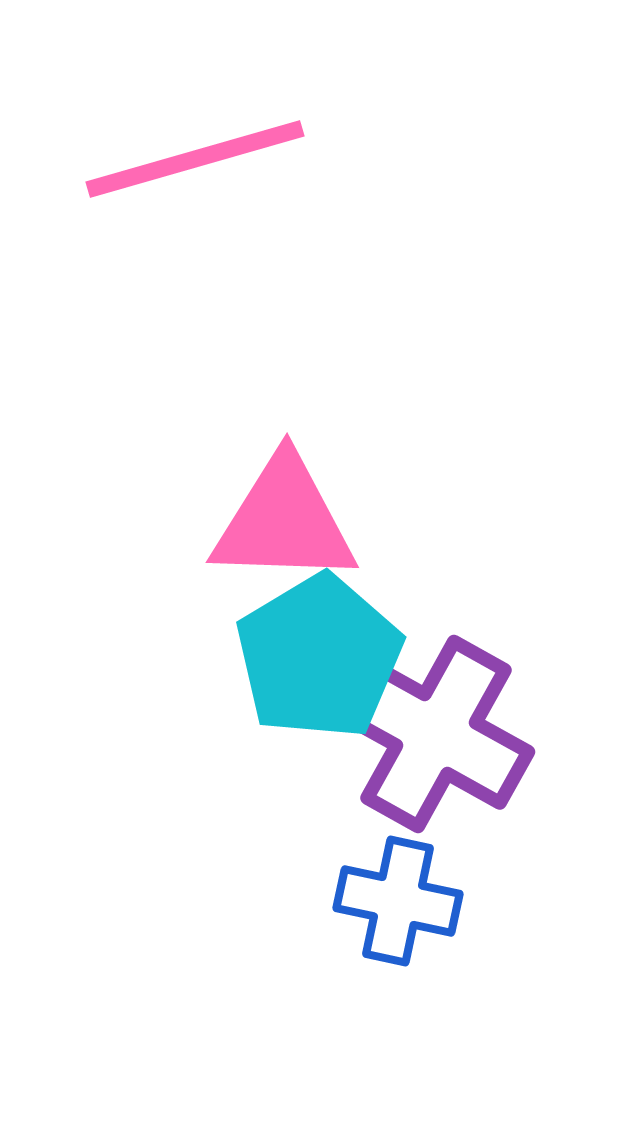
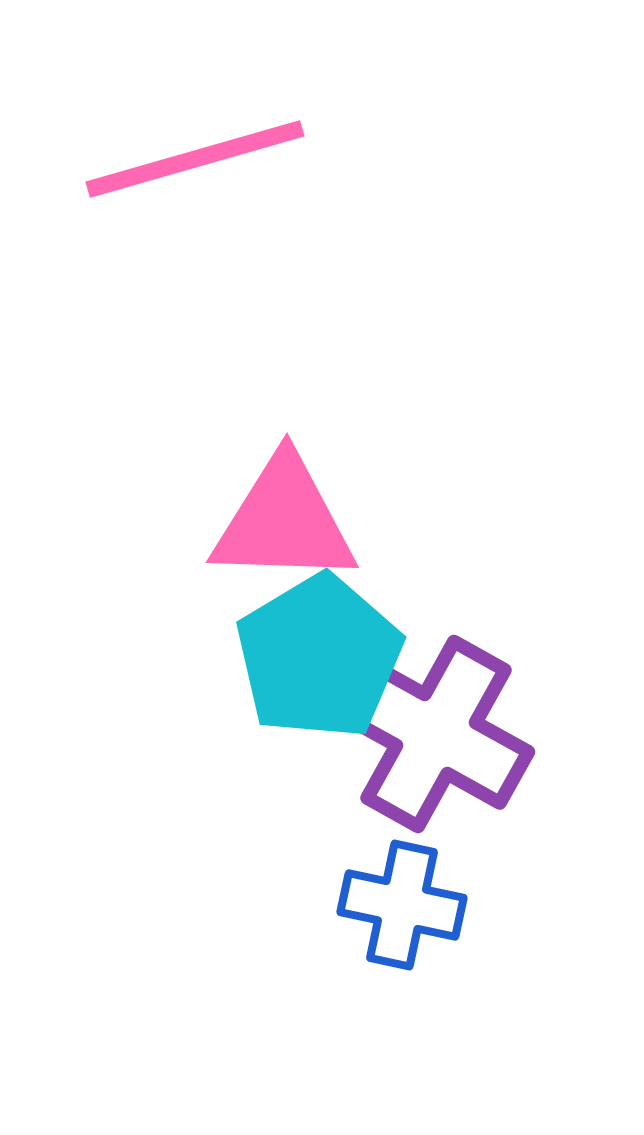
blue cross: moved 4 px right, 4 px down
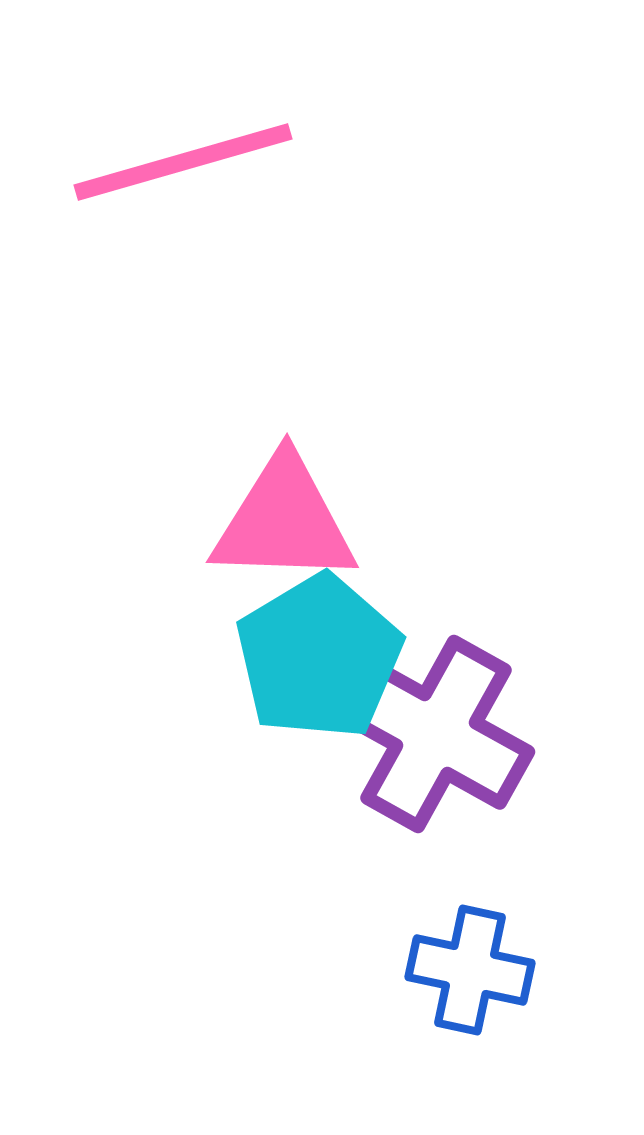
pink line: moved 12 px left, 3 px down
blue cross: moved 68 px right, 65 px down
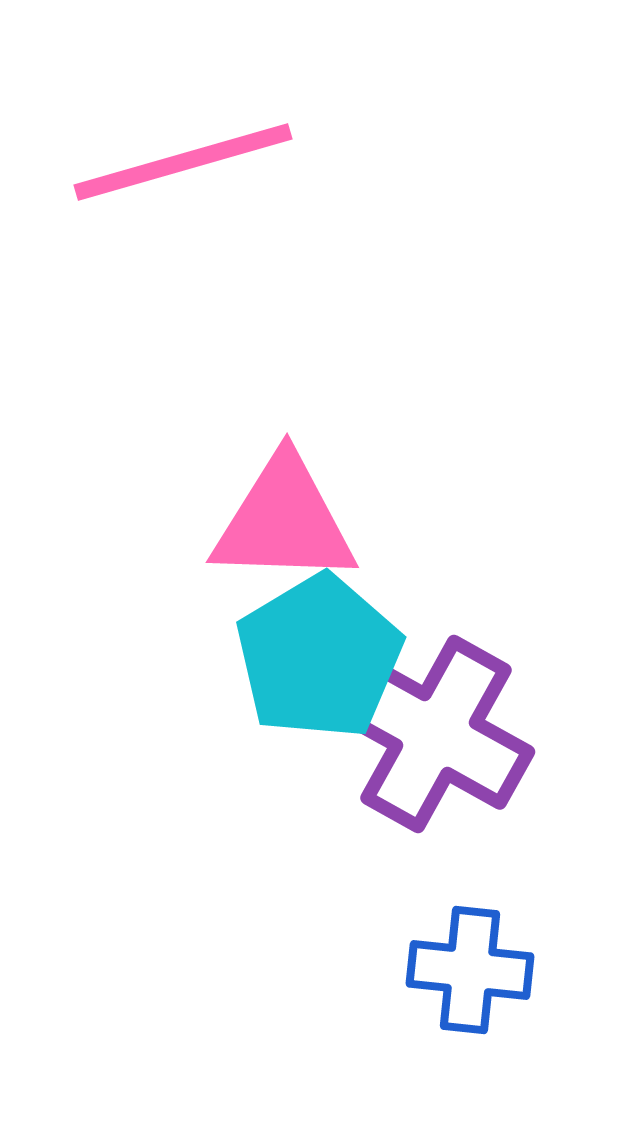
blue cross: rotated 6 degrees counterclockwise
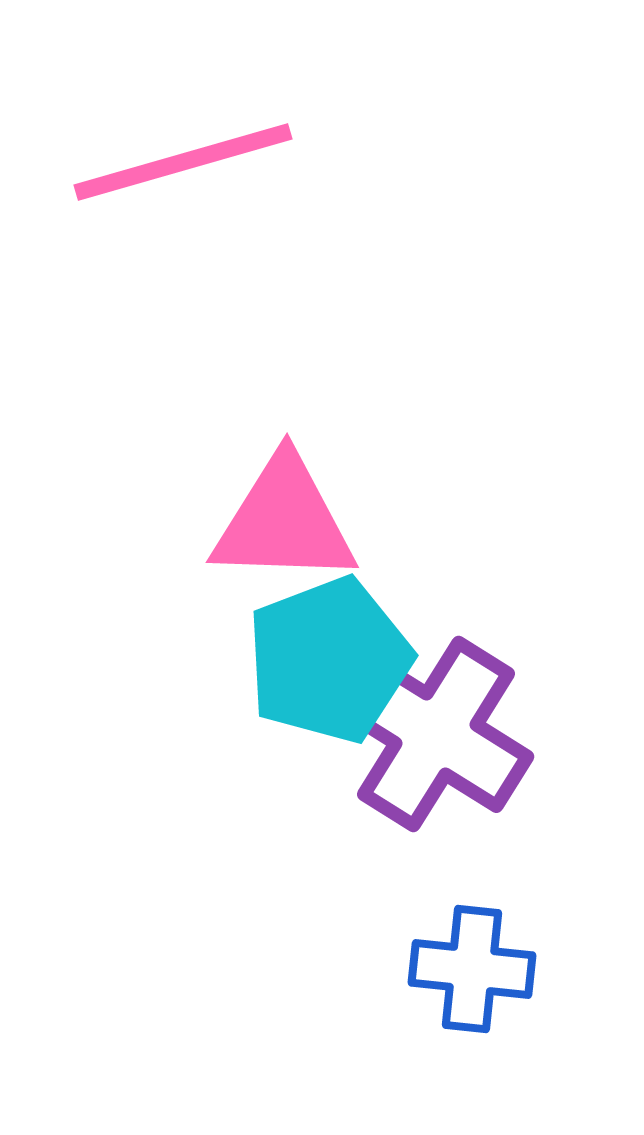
cyan pentagon: moved 10 px right, 3 px down; rotated 10 degrees clockwise
purple cross: rotated 3 degrees clockwise
blue cross: moved 2 px right, 1 px up
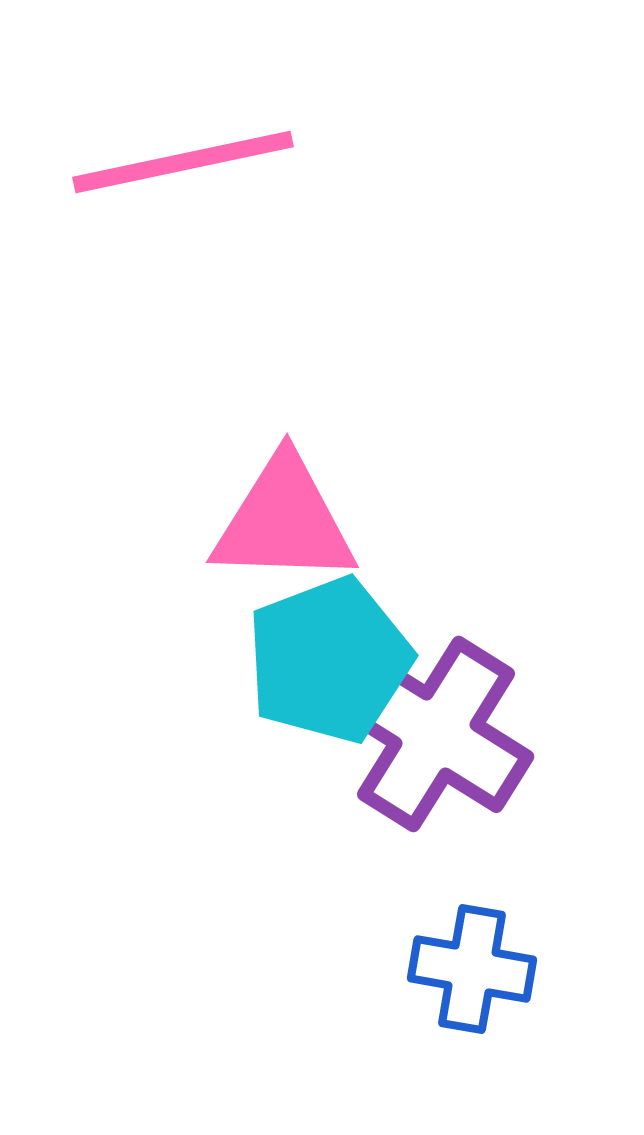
pink line: rotated 4 degrees clockwise
blue cross: rotated 4 degrees clockwise
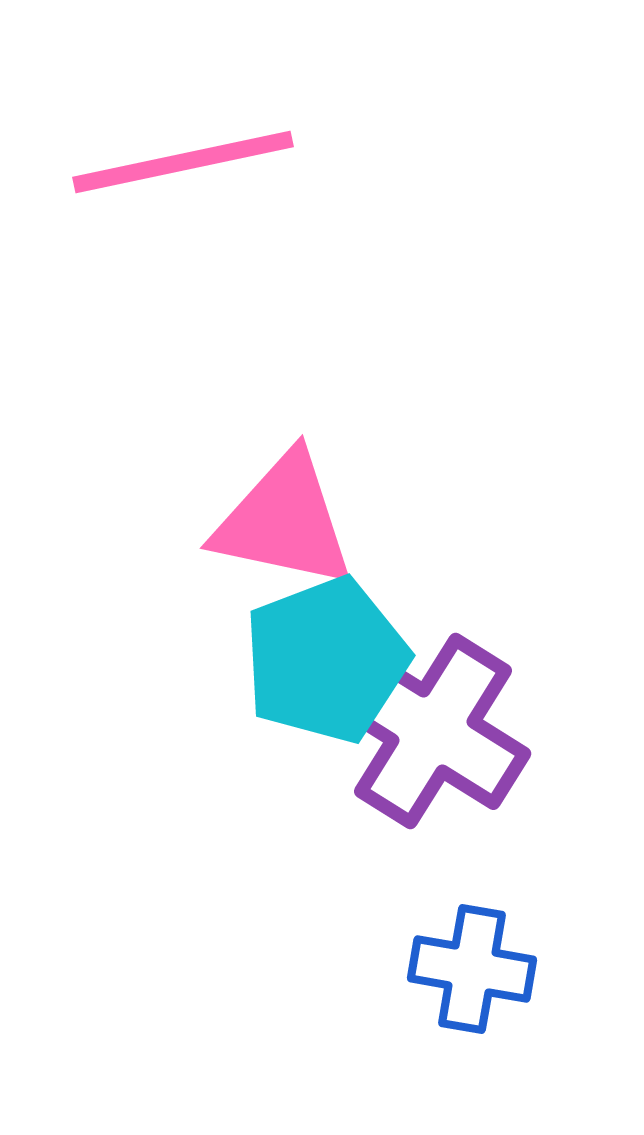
pink triangle: rotated 10 degrees clockwise
cyan pentagon: moved 3 px left
purple cross: moved 3 px left, 3 px up
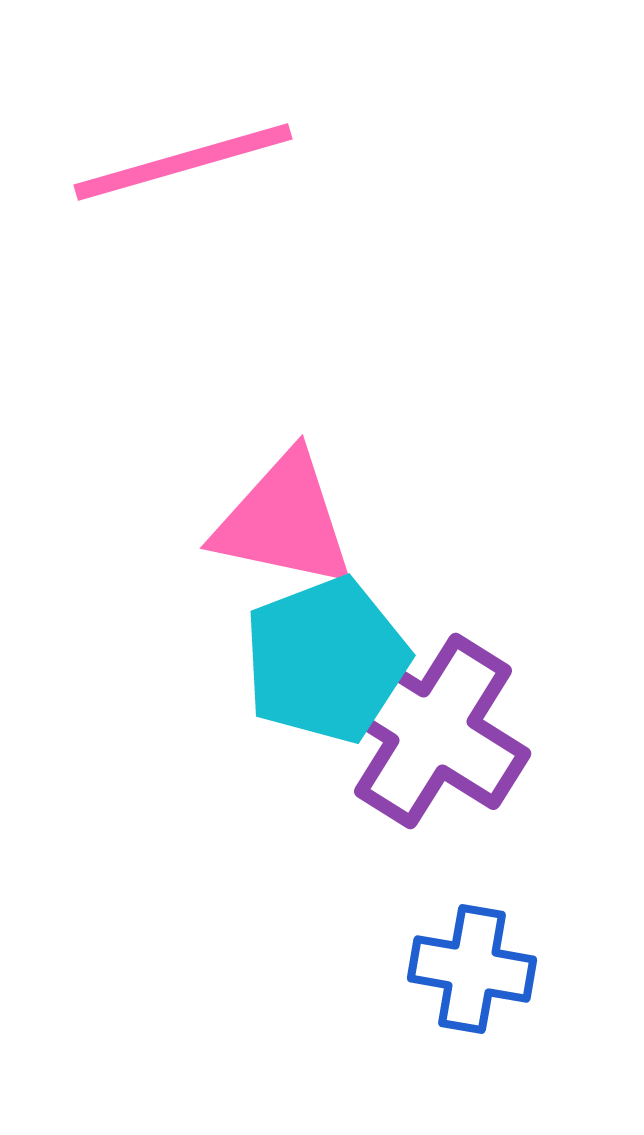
pink line: rotated 4 degrees counterclockwise
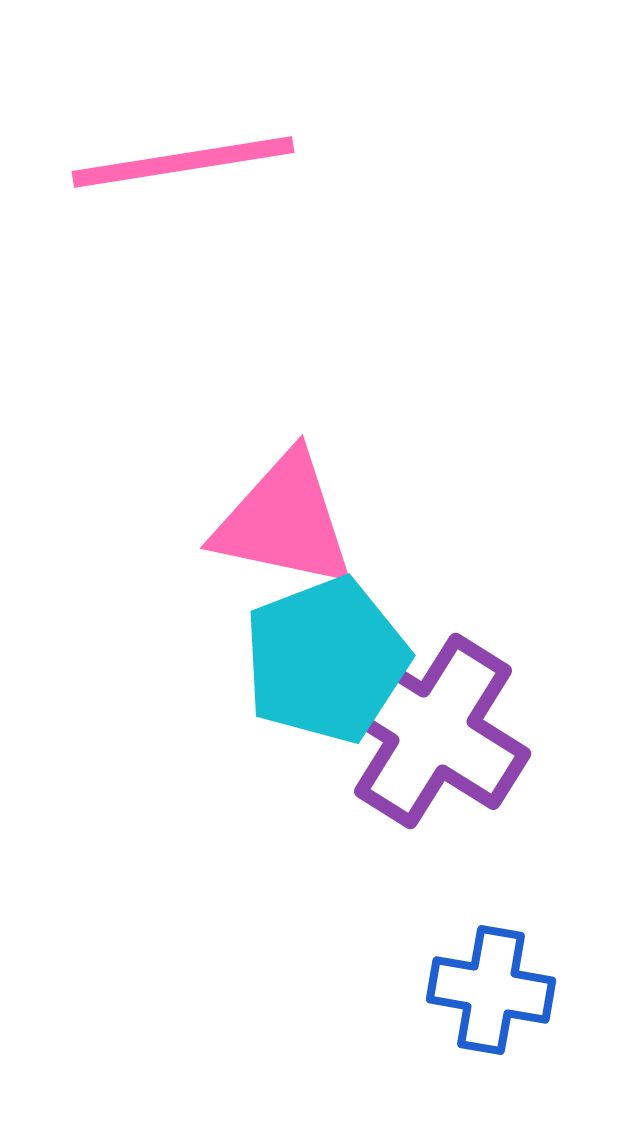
pink line: rotated 7 degrees clockwise
blue cross: moved 19 px right, 21 px down
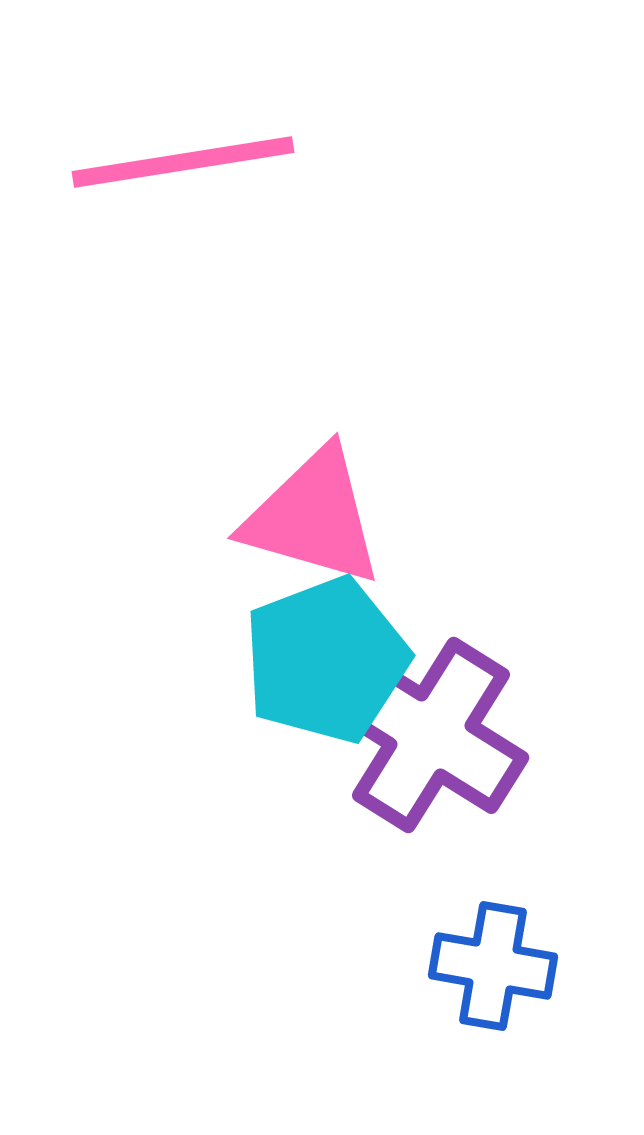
pink triangle: moved 29 px right, 4 px up; rotated 4 degrees clockwise
purple cross: moved 2 px left, 4 px down
blue cross: moved 2 px right, 24 px up
